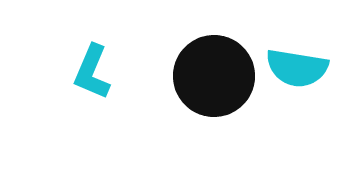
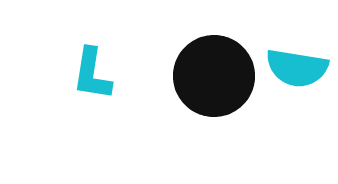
cyan L-shape: moved 2 px down; rotated 14 degrees counterclockwise
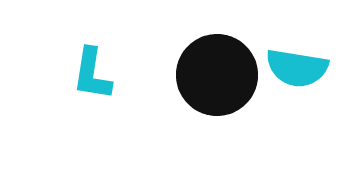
black circle: moved 3 px right, 1 px up
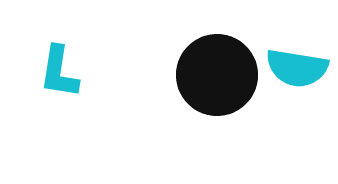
cyan L-shape: moved 33 px left, 2 px up
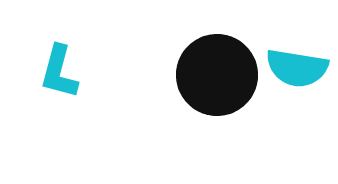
cyan L-shape: rotated 6 degrees clockwise
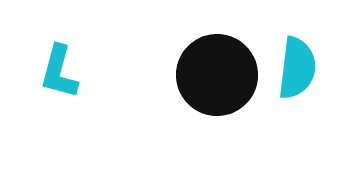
cyan semicircle: rotated 92 degrees counterclockwise
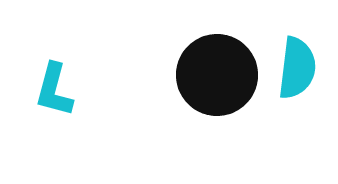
cyan L-shape: moved 5 px left, 18 px down
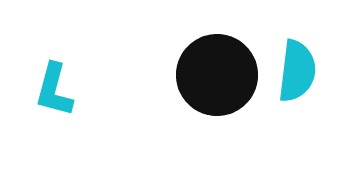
cyan semicircle: moved 3 px down
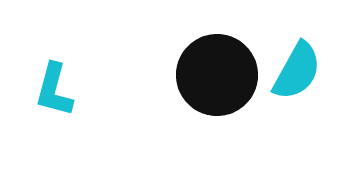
cyan semicircle: rotated 22 degrees clockwise
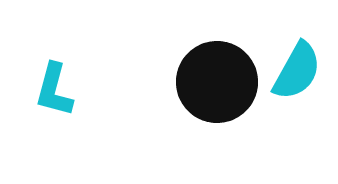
black circle: moved 7 px down
